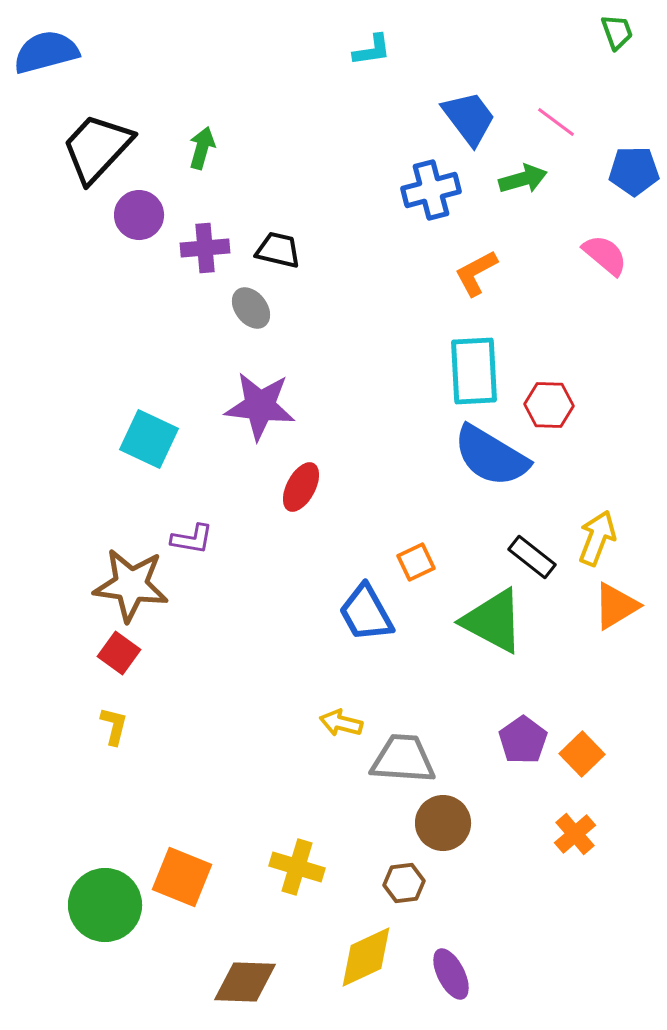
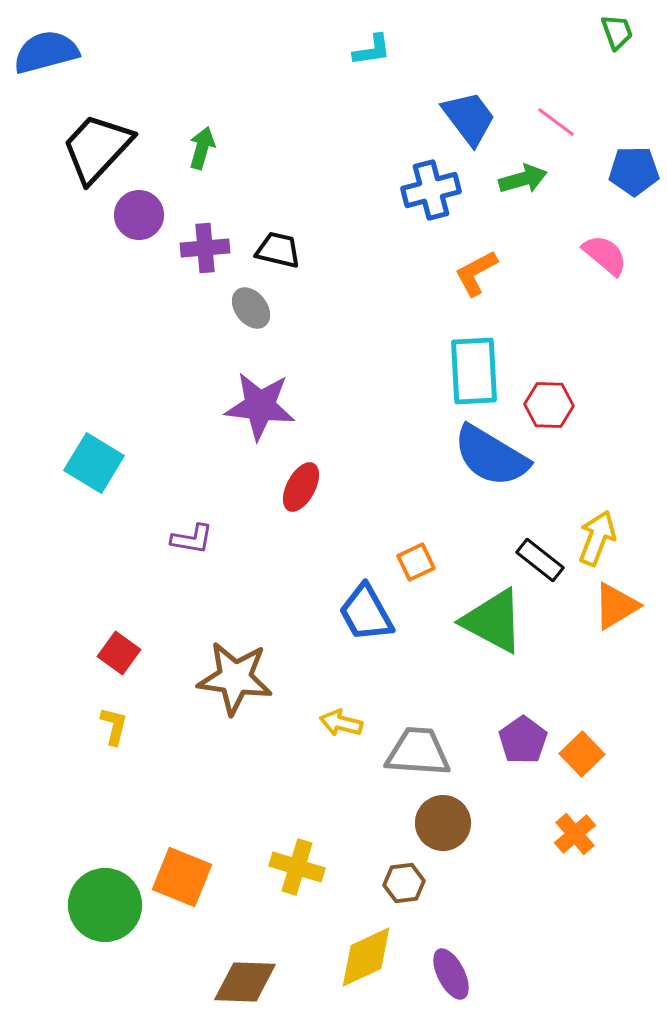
cyan square at (149, 439): moved 55 px left, 24 px down; rotated 6 degrees clockwise
black rectangle at (532, 557): moved 8 px right, 3 px down
brown star at (131, 585): moved 104 px right, 93 px down
gray trapezoid at (403, 759): moved 15 px right, 7 px up
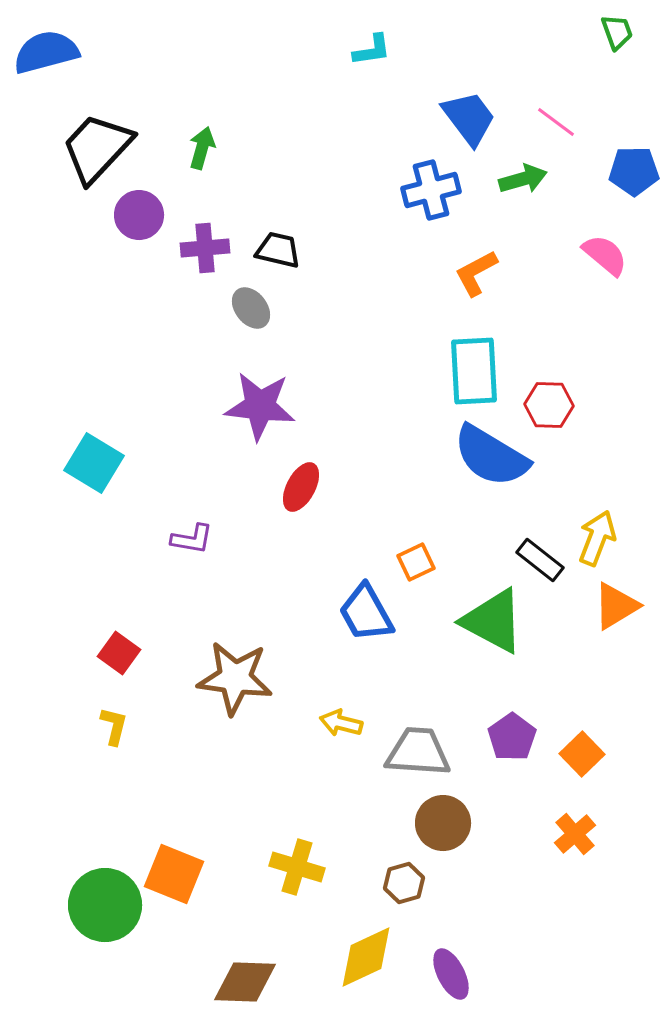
purple pentagon at (523, 740): moved 11 px left, 3 px up
orange square at (182, 877): moved 8 px left, 3 px up
brown hexagon at (404, 883): rotated 9 degrees counterclockwise
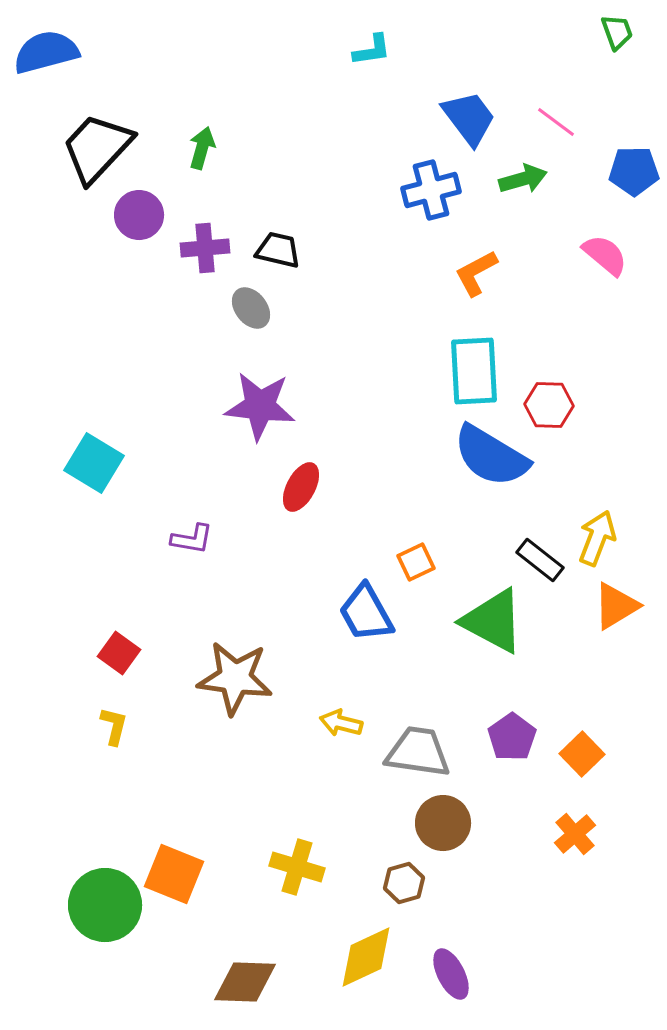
gray trapezoid at (418, 752): rotated 4 degrees clockwise
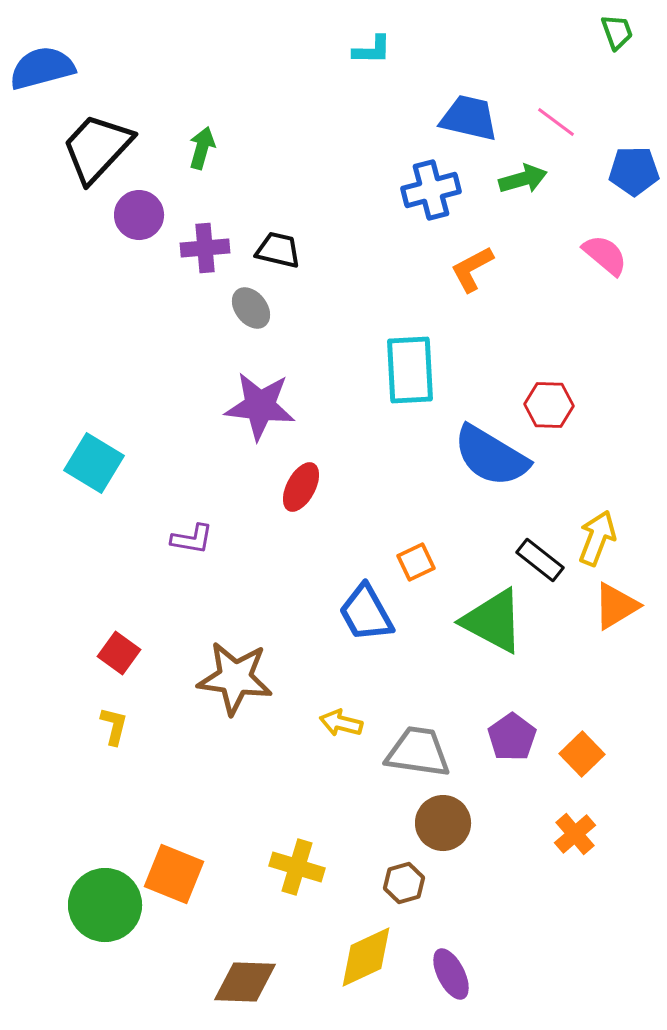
cyan L-shape at (372, 50): rotated 9 degrees clockwise
blue semicircle at (46, 52): moved 4 px left, 16 px down
blue trapezoid at (469, 118): rotated 40 degrees counterclockwise
orange L-shape at (476, 273): moved 4 px left, 4 px up
cyan rectangle at (474, 371): moved 64 px left, 1 px up
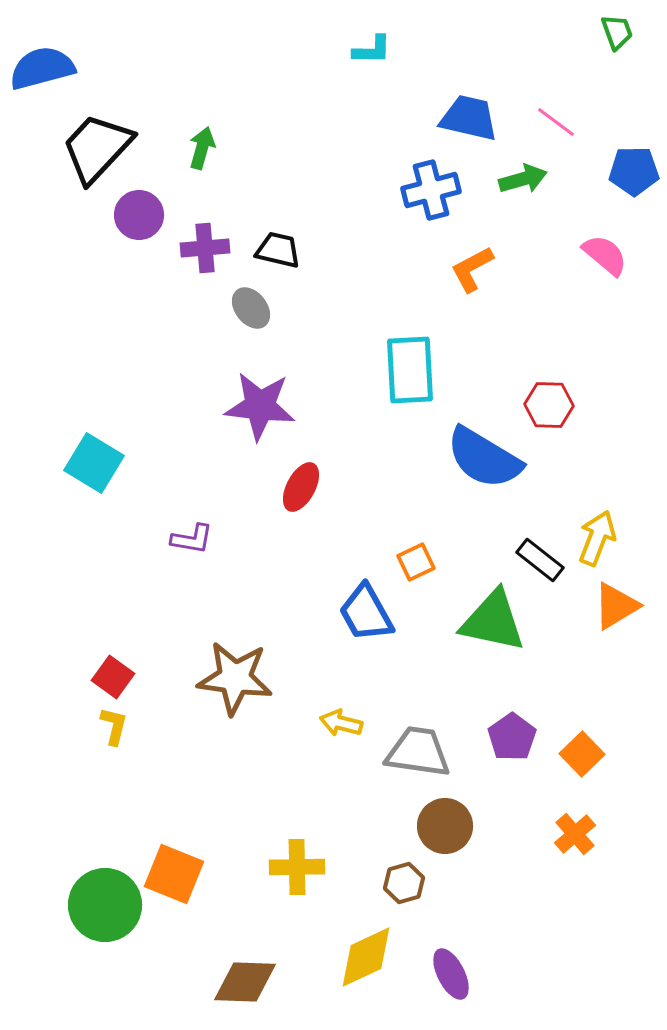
blue semicircle at (491, 456): moved 7 px left, 2 px down
green triangle at (493, 621): rotated 16 degrees counterclockwise
red square at (119, 653): moved 6 px left, 24 px down
brown circle at (443, 823): moved 2 px right, 3 px down
yellow cross at (297, 867): rotated 18 degrees counterclockwise
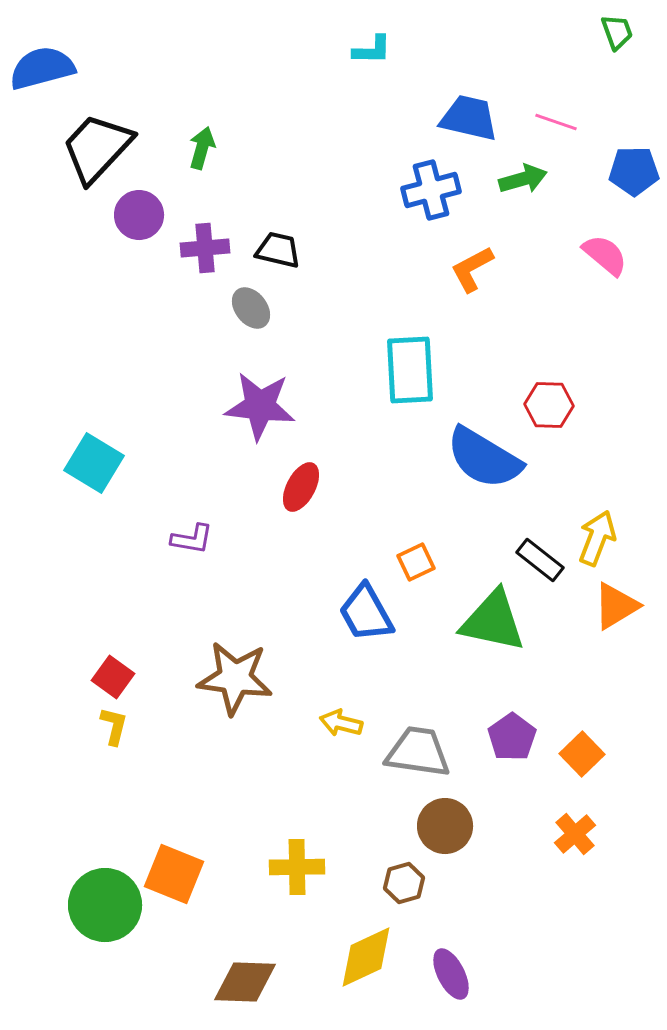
pink line at (556, 122): rotated 18 degrees counterclockwise
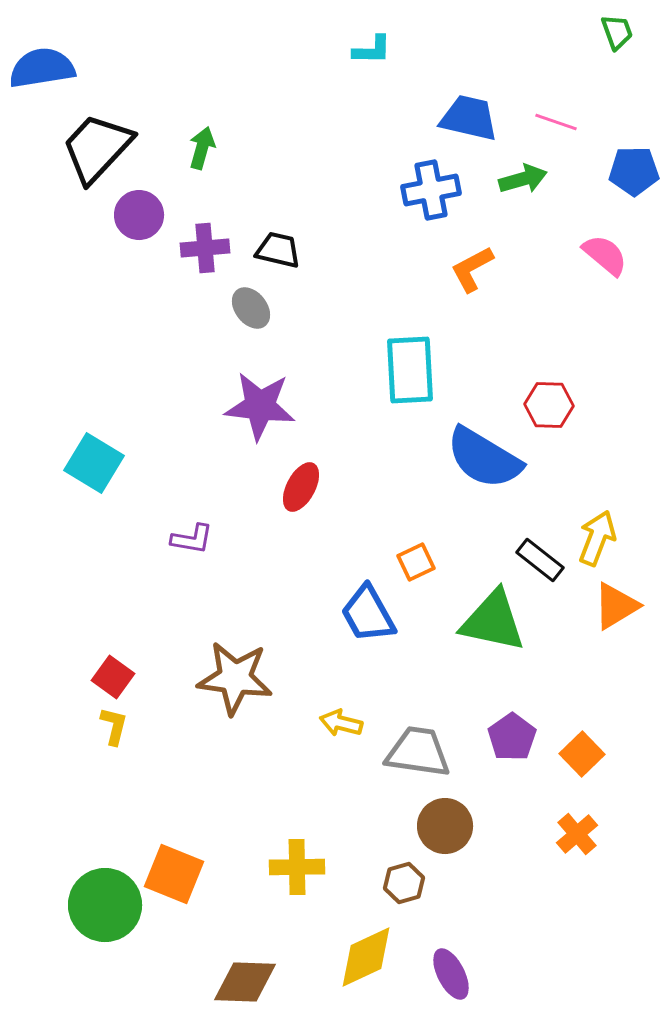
blue semicircle at (42, 68): rotated 6 degrees clockwise
blue cross at (431, 190): rotated 4 degrees clockwise
blue trapezoid at (366, 613): moved 2 px right, 1 px down
orange cross at (575, 834): moved 2 px right
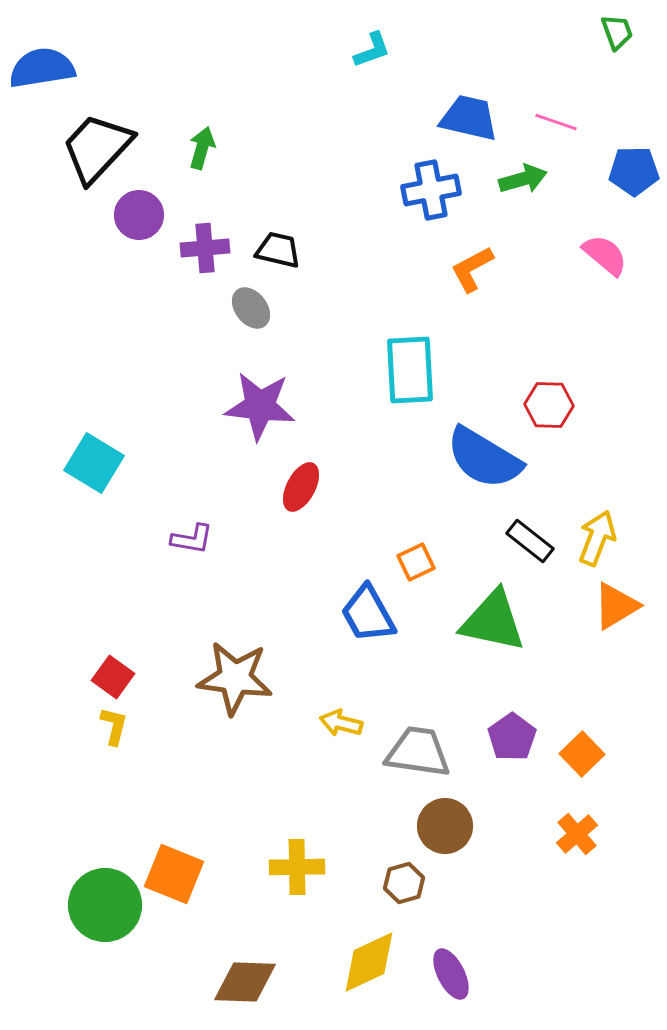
cyan L-shape at (372, 50): rotated 21 degrees counterclockwise
black rectangle at (540, 560): moved 10 px left, 19 px up
yellow diamond at (366, 957): moved 3 px right, 5 px down
